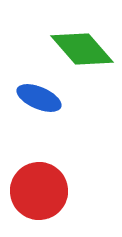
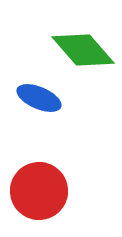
green diamond: moved 1 px right, 1 px down
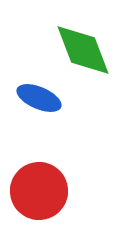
green diamond: rotated 20 degrees clockwise
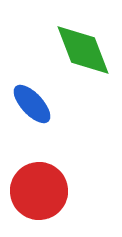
blue ellipse: moved 7 px left, 6 px down; rotated 24 degrees clockwise
